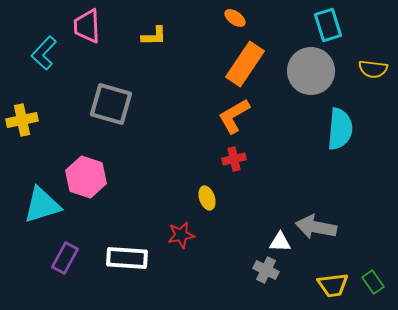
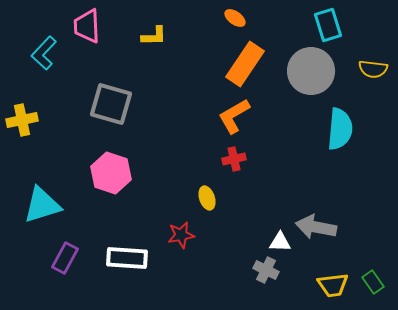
pink hexagon: moved 25 px right, 4 px up
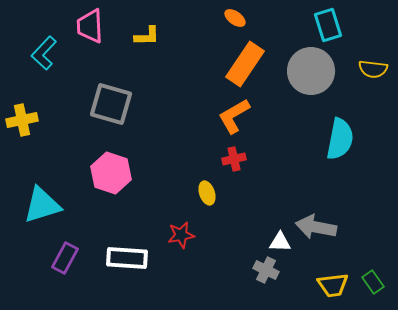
pink trapezoid: moved 3 px right
yellow L-shape: moved 7 px left
cyan semicircle: moved 10 px down; rotated 6 degrees clockwise
yellow ellipse: moved 5 px up
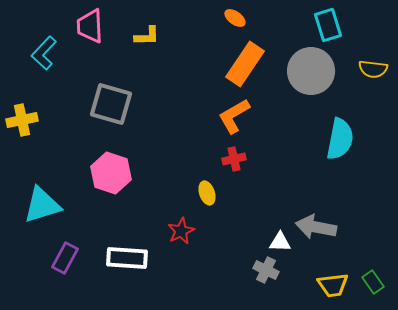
red star: moved 4 px up; rotated 16 degrees counterclockwise
